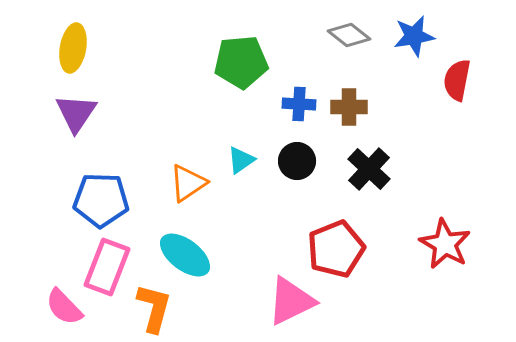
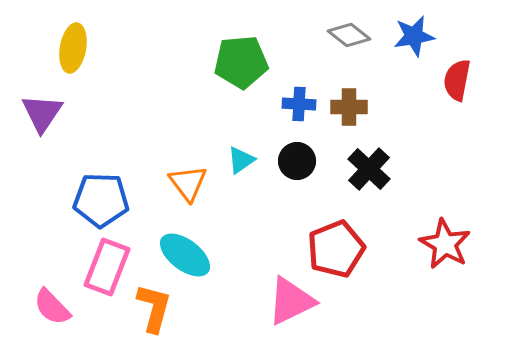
purple triangle: moved 34 px left
orange triangle: rotated 33 degrees counterclockwise
pink semicircle: moved 12 px left
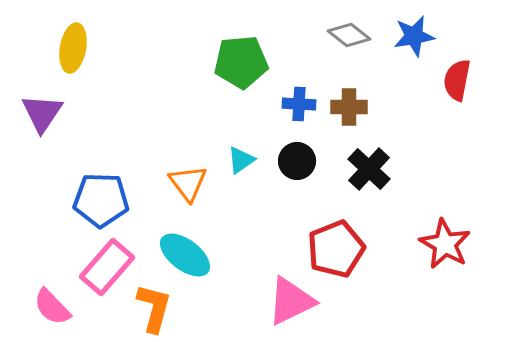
pink rectangle: rotated 20 degrees clockwise
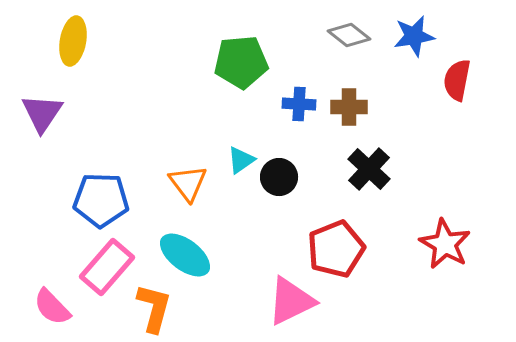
yellow ellipse: moved 7 px up
black circle: moved 18 px left, 16 px down
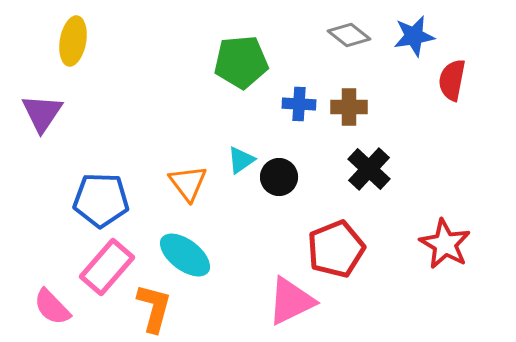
red semicircle: moved 5 px left
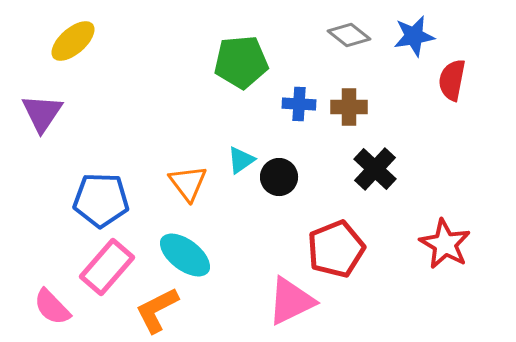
yellow ellipse: rotated 39 degrees clockwise
black cross: moved 6 px right
orange L-shape: moved 3 px right, 2 px down; rotated 132 degrees counterclockwise
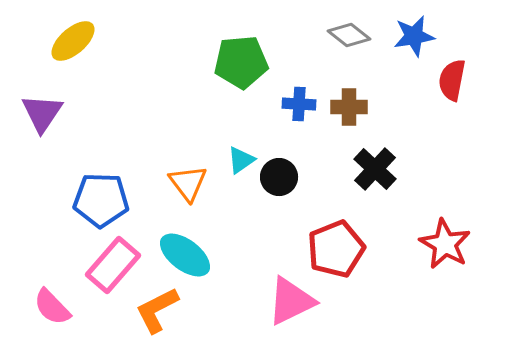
pink rectangle: moved 6 px right, 2 px up
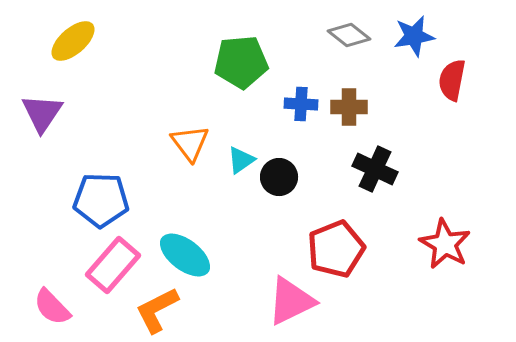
blue cross: moved 2 px right
black cross: rotated 18 degrees counterclockwise
orange triangle: moved 2 px right, 40 px up
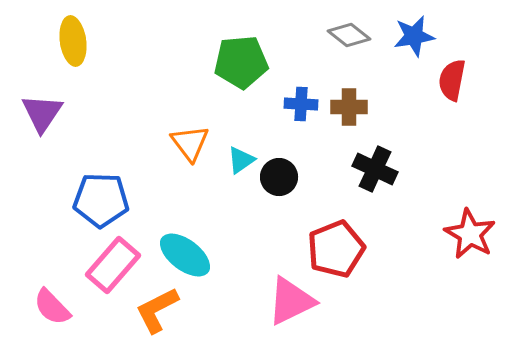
yellow ellipse: rotated 57 degrees counterclockwise
red star: moved 25 px right, 10 px up
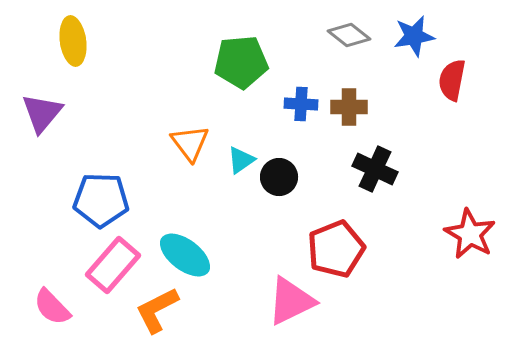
purple triangle: rotated 6 degrees clockwise
